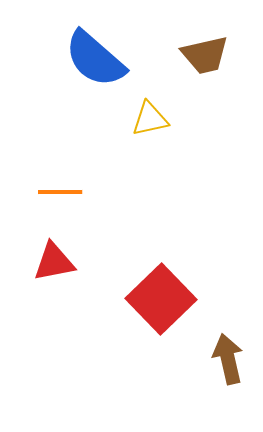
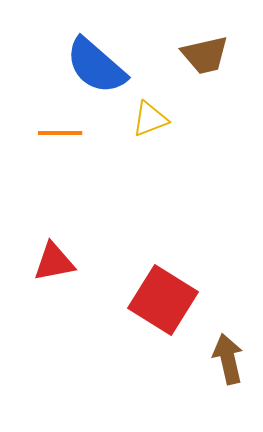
blue semicircle: moved 1 px right, 7 px down
yellow triangle: rotated 9 degrees counterclockwise
orange line: moved 59 px up
red square: moved 2 px right, 1 px down; rotated 14 degrees counterclockwise
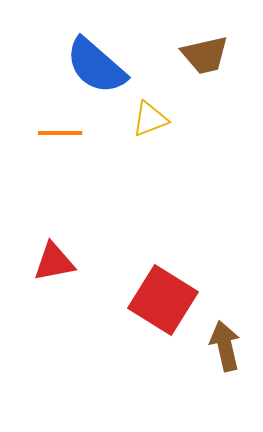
brown arrow: moved 3 px left, 13 px up
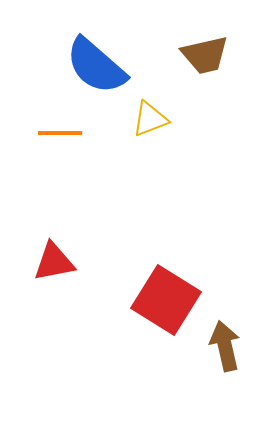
red square: moved 3 px right
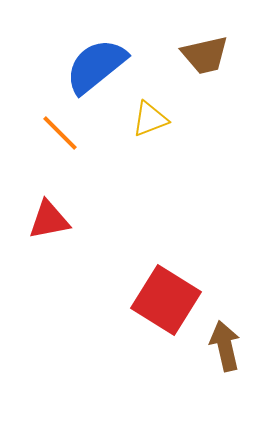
blue semicircle: rotated 100 degrees clockwise
orange line: rotated 45 degrees clockwise
red triangle: moved 5 px left, 42 px up
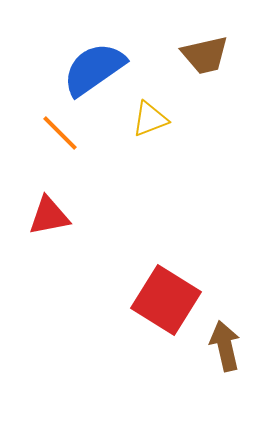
blue semicircle: moved 2 px left, 3 px down; rotated 4 degrees clockwise
red triangle: moved 4 px up
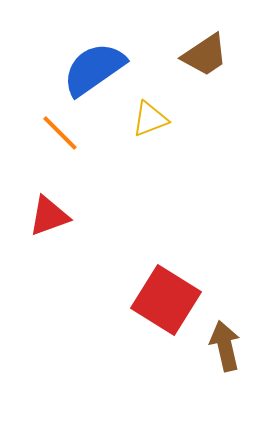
brown trapezoid: rotated 21 degrees counterclockwise
red triangle: rotated 9 degrees counterclockwise
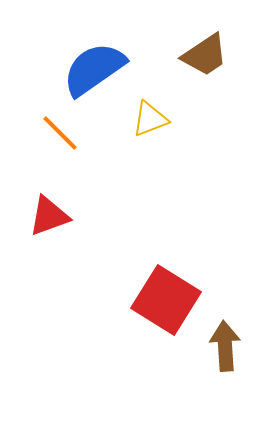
brown arrow: rotated 9 degrees clockwise
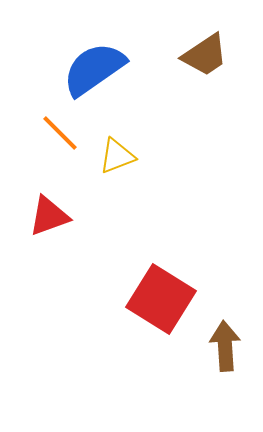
yellow triangle: moved 33 px left, 37 px down
red square: moved 5 px left, 1 px up
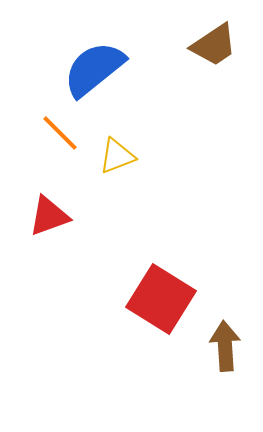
brown trapezoid: moved 9 px right, 10 px up
blue semicircle: rotated 4 degrees counterclockwise
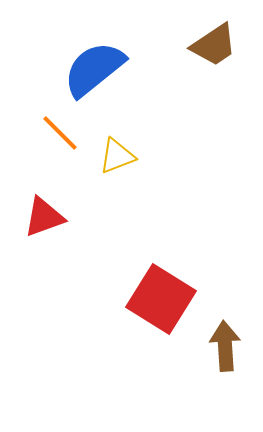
red triangle: moved 5 px left, 1 px down
